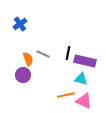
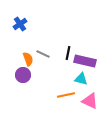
pink triangle: moved 6 px right
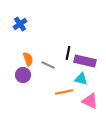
gray line: moved 5 px right, 11 px down
orange line: moved 2 px left, 3 px up
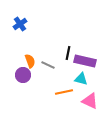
orange semicircle: moved 2 px right, 2 px down
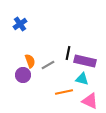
gray line: rotated 56 degrees counterclockwise
cyan triangle: moved 1 px right
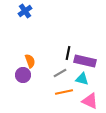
blue cross: moved 5 px right, 13 px up
gray line: moved 12 px right, 8 px down
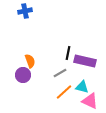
blue cross: rotated 24 degrees clockwise
cyan triangle: moved 8 px down
orange line: rotated 30 degrees counterclockwise
